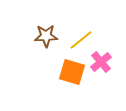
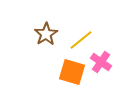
brown star: moved 2 px up; rotated 30 degrees counterclockwise
pink cross: rotated 15 degrees counterclockwise
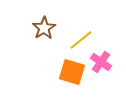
brown star: moved 2 px left, 6 px up
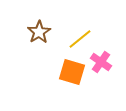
brown star: moved 5 px left, 4 px down
yellow line: moved 1 px left, 1 px up
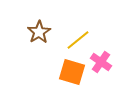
yellow line: moved 2 px left, 1 px down
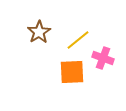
pink cross: moved 2 px right, 4 px up; rotated 15 degrees counterclockwise
orange square: rotated 20 degrees counterclockwise
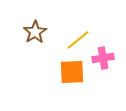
brown star: moved 4 px left
pink cross: rotated 30 degrees counterclockwise
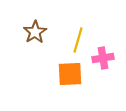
yellow line: rotated 35 degrees counterclockwise
orange square: moved 2 px left, 2 px down
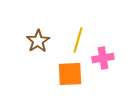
brown star: moved 3 px right, 9 px down
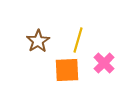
pink cross: moved 1 px right, 5 px down; rotated 35 degrees counterclockwise
orange square: moved 3 px left, 4 px up
